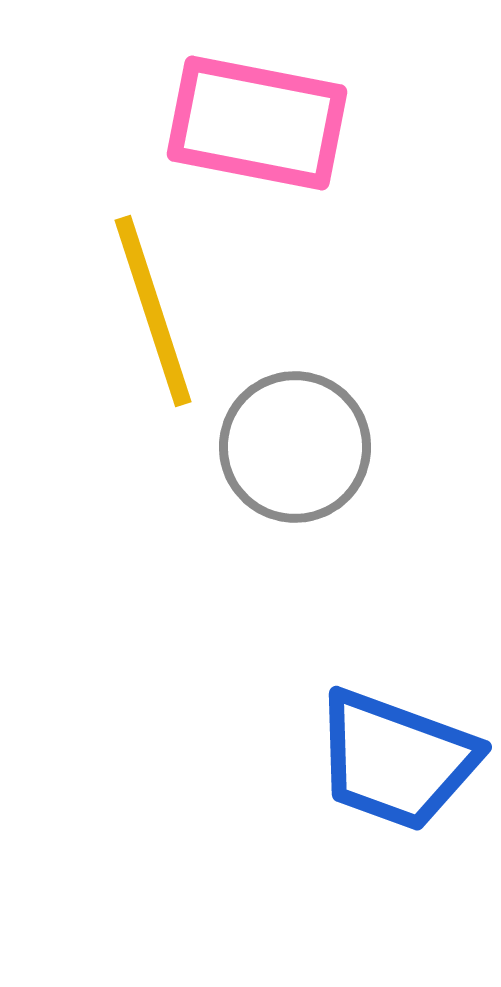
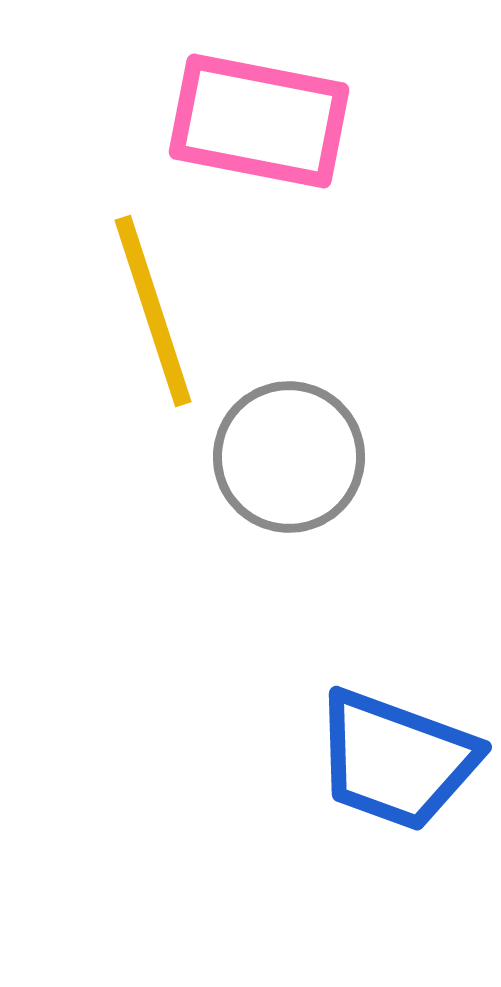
pink rectangle: moved 2 px right, 2 px up
gray circle: moved 6 px left, 10 px down
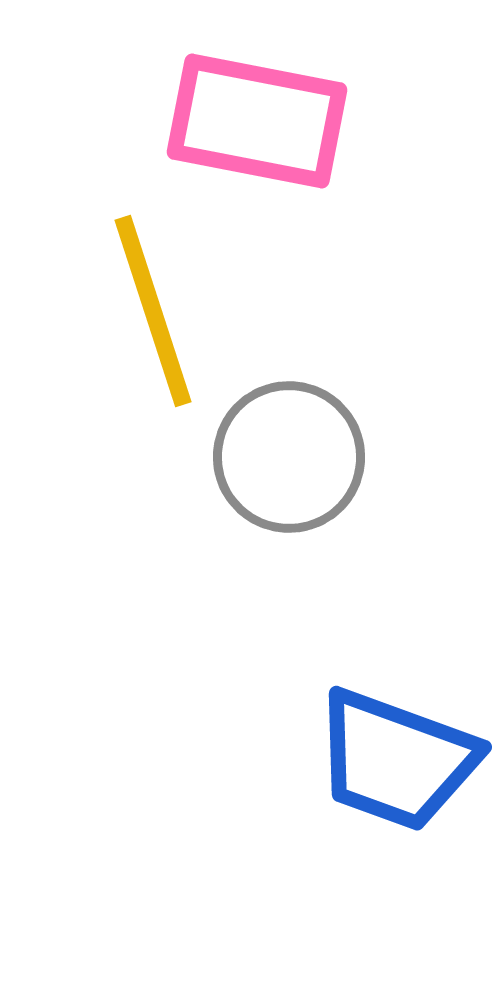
pink rectangle: moved 2 px left
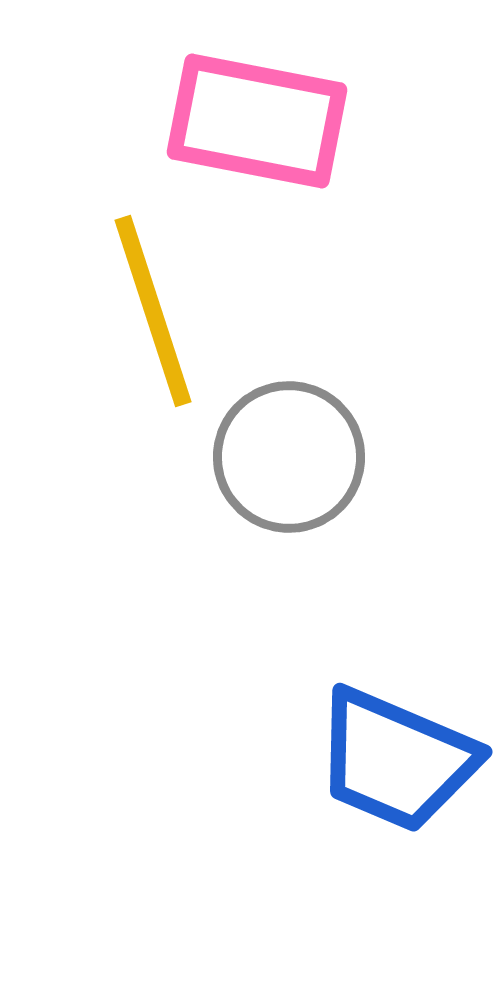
blue trapezoid: rotated 3 degrees clockwise
